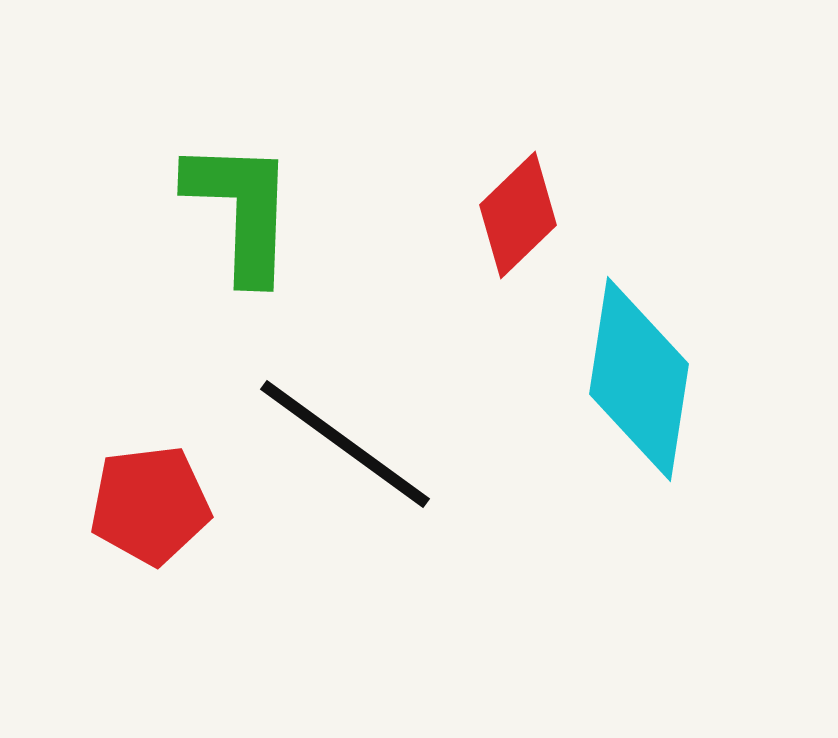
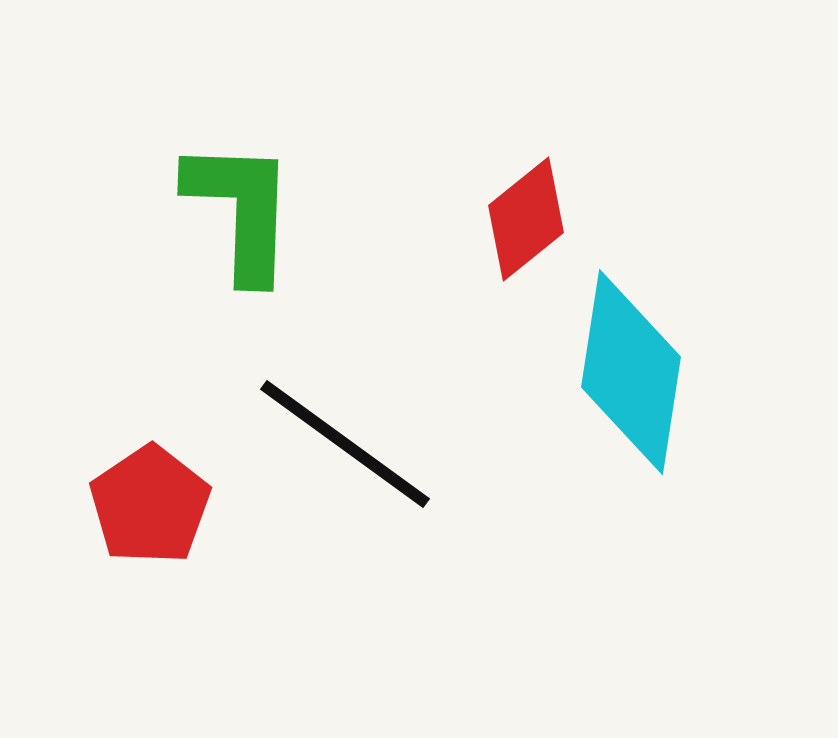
red diamond: moved 8 px right, 4 px down; rotated 5 degrees clockwise
cyan diamond: moved 8 px left, 7 px up
red pentagon: rotated 27 degrees counterclockwise
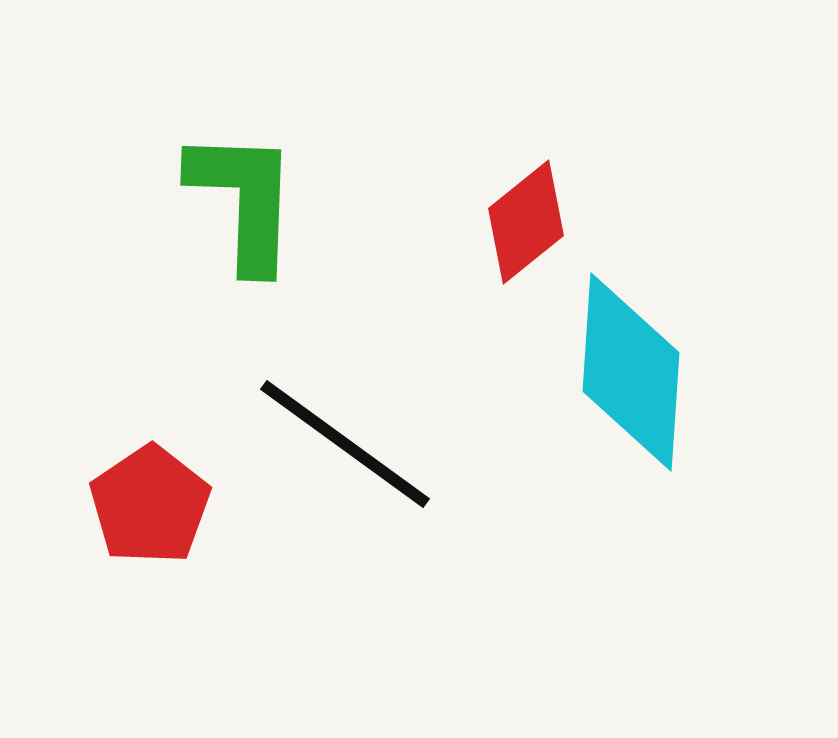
green L-shape: moved 3 px right, 10 px up
red diamond: moved 3 px down
cyan diamond: rotated 5 degrees counterclockwise
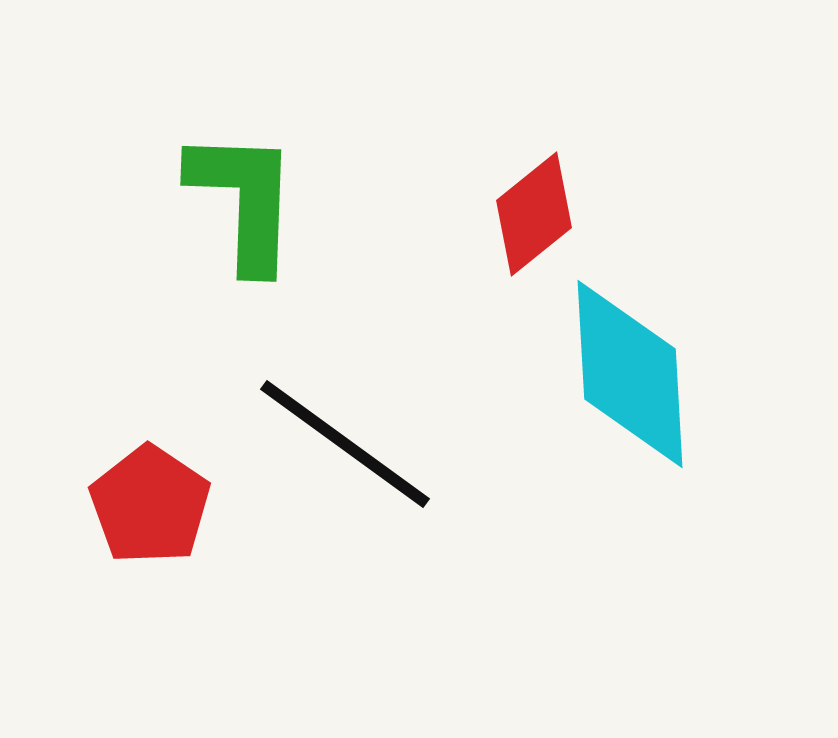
red diamond: moved 8 px right, 8 px up
cyan diamond: moved 1 px left, 2 px down; rotated 7 degrees counterclockwise
red pentagon: rotated 4 degrees counterclockwise
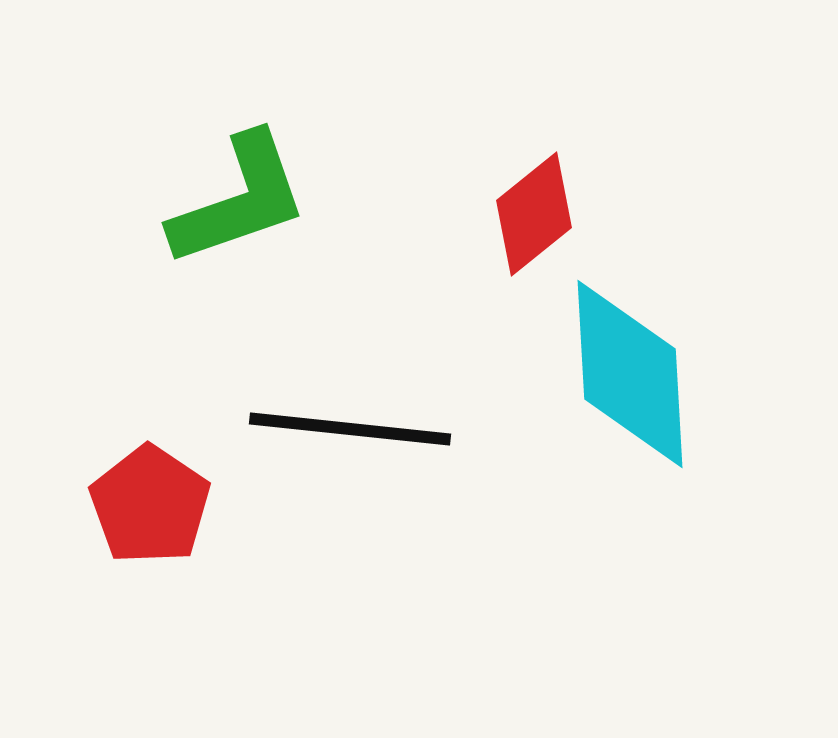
green L-shape: moved 5 px left; rotated 69 degrees clockwise
black line: moved 5 px right, 15 px up; rotated 30 degrees counterclockwise
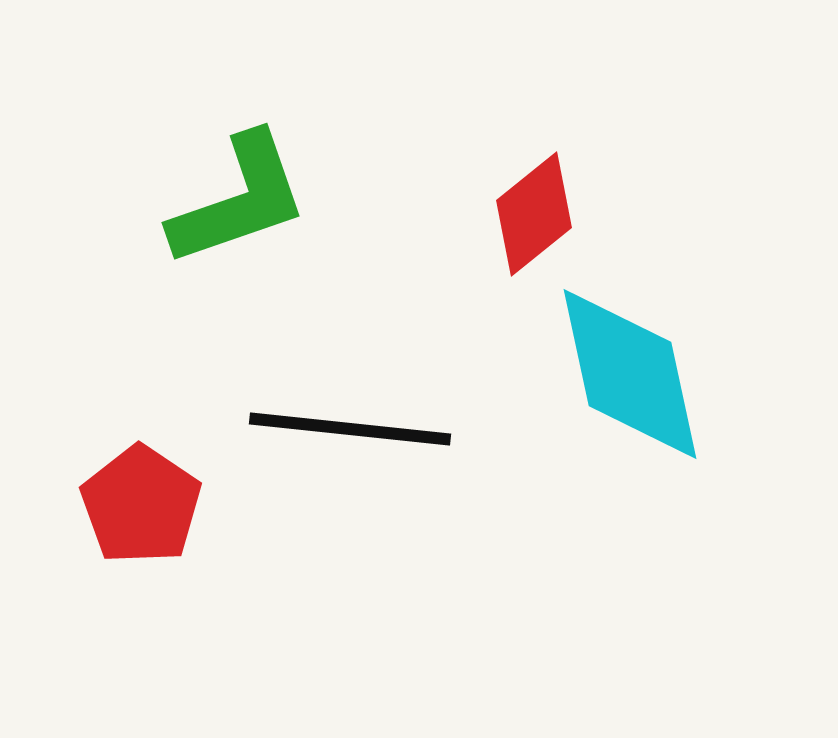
cyan diamond: rotated 9 degrees counterclockwise
red pentagon: moved 9 px left
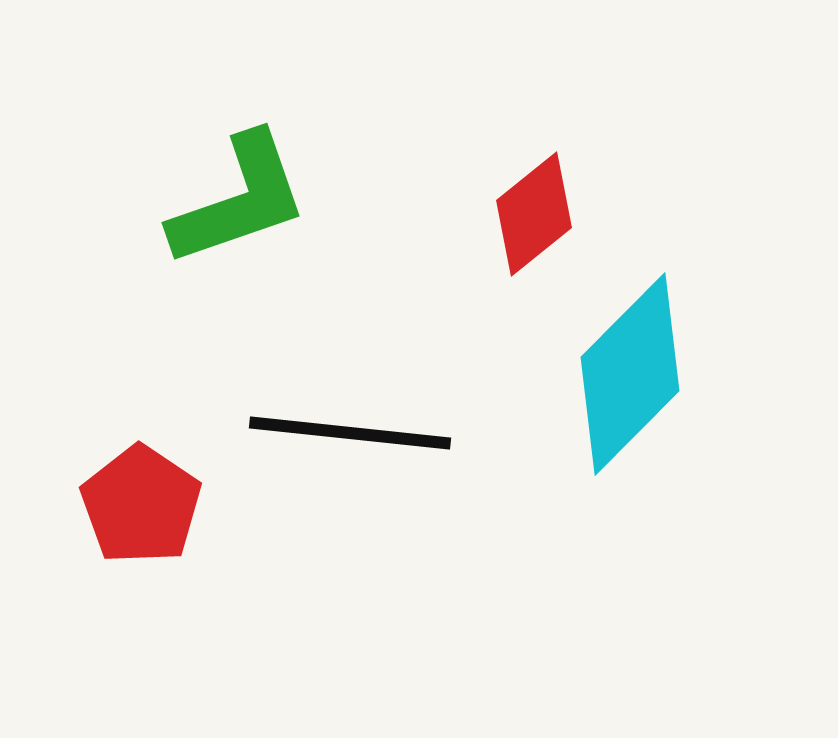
cyan diamond: rotated 57 degrees clockwise
black line: moved 4 px down
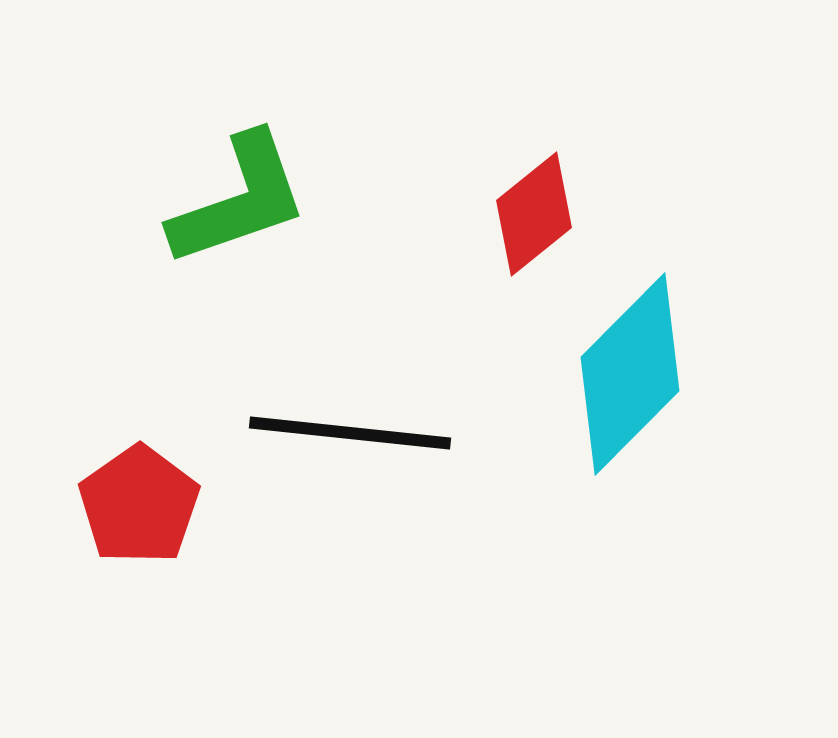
red pentagon: moved 2 px left; rotated 3 degrees clockwise
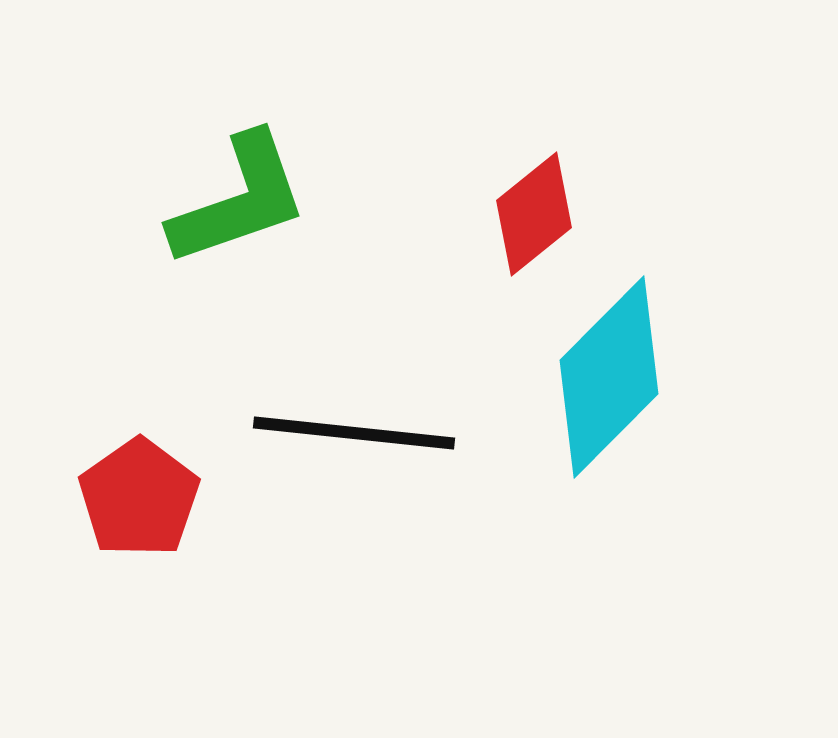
cyan diamond: moved 21 px left, 3 px down
black line: moved 4 px right
red pentagon: moved 7 px up
